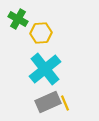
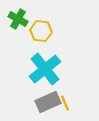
yellow hexagon: moved 2 px up; rotated 10 degrees clockwise
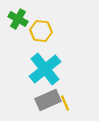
gray rectangle: moved 2 px up
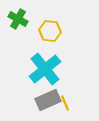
yellow hexagon: moved 9 px right
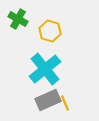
yellow hexagon: rotated 10 degrees clockwise
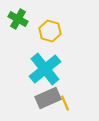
gray rectangle: moved 2 px up
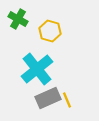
cyan cross: moved 8 px left
yellow line: moved 2 px right, 3 px up
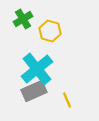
green cross: moved 5 px right; rotated 30 degrees clockwise
gray rectangle: moved 14 px left, 7 px up
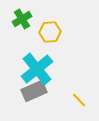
green cross: moved 1 px left
yellow hexagon: moved 1 px down; rotated 20 degrees counterclockwise
yellow line: moved 12 px right; rotated 21 degrees counterclockwise
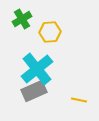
yellow line: rotated 35 degrees counterclockwise
